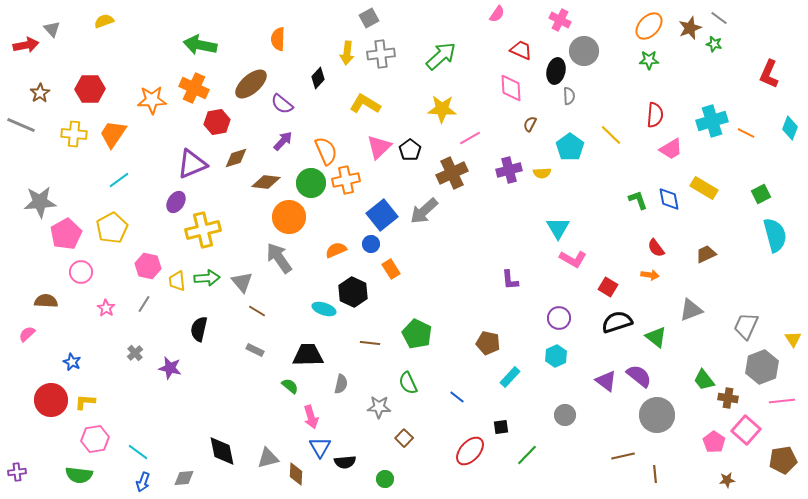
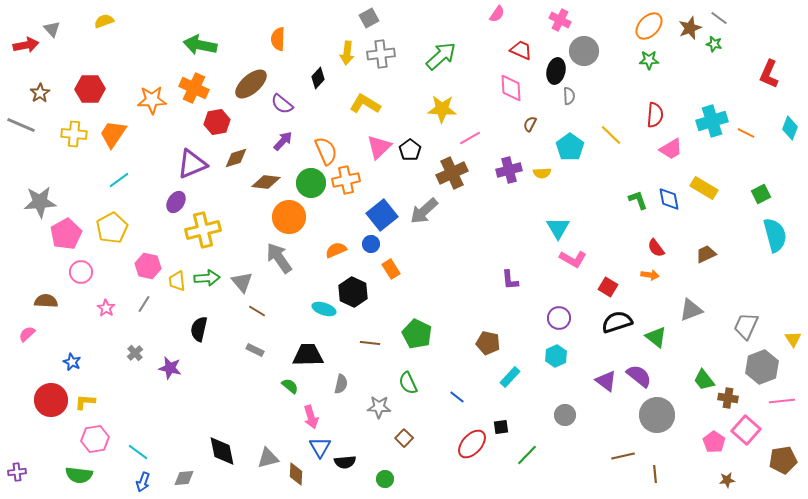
red ellipse at (470, 451): moved 2 px right, 7 px up
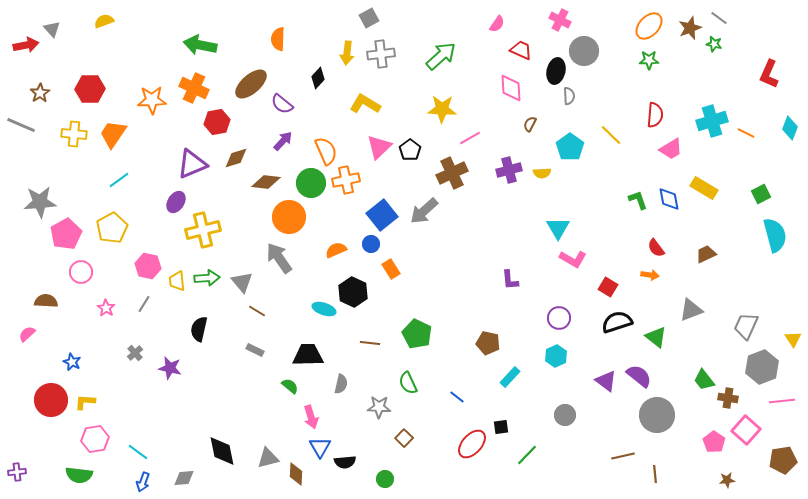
pink semicircle at (497, 14): moved 10 px down
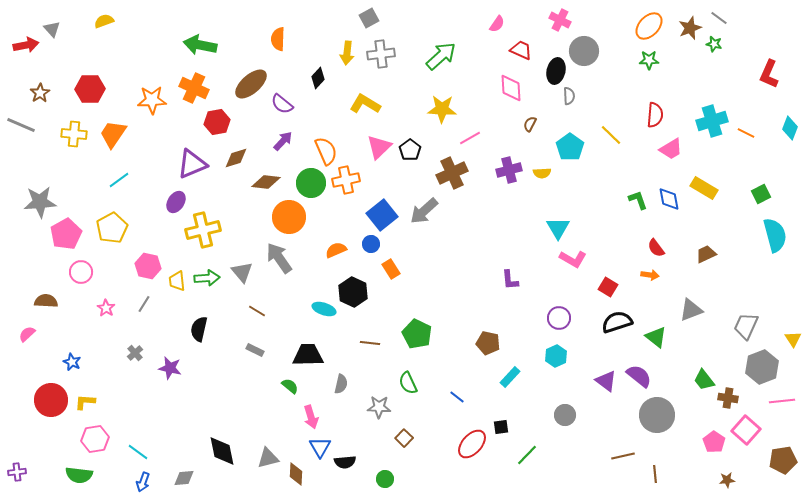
gray triangle at (242, 282): moved 10 px up
